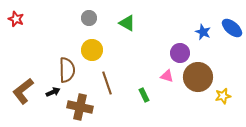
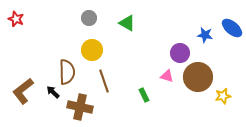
blue star: moved 2 px right, 3 px down; rotated 14 degrees counterclockwise
brown semicircle: moved 2 px down
brown line: moved 3 px left, 2 px up
black arrow: rotated 112 degrees counterclockwise
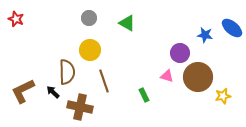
yellow circle: moved 2 px left
brown L-shape: rotated 12 degrees clockwise
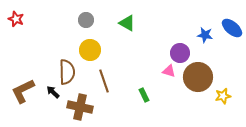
gray circle: moved 3 px left, 2 px down
pink triangle: moved 2 px right, 5 px up
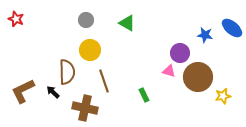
brown cross: moved 5 px right, 1 px down
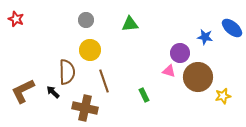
green triangle: moved 3 px right, 1 px down; rotated 36 degrees counterclockwise
blue star: moved 2 px down
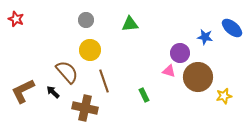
brown semicircle: rotated 40 degrees counterclockwise
yellow star: moved 1 px right
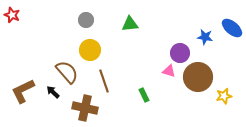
red star: moved 4 px left, 4 px up
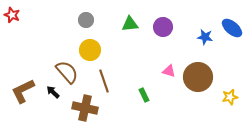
purple circle: moved 17 px left, 26 px up
yellow star: moved 6 px right, 1 px down
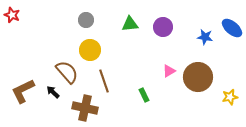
pink triangle: rotated 48 degrees counterclockwise
